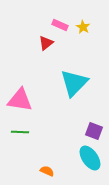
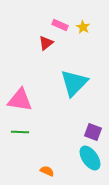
purple square: moved 1 px left, 1 px down
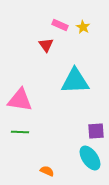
red triangle: moved 2 px down; rotated 28 degrees counterclockwise
cyan triangle: moved 1 px right, 2 px up; rotated 44 degrees clockwise
purple square: moved 3 px right, 1 px up; rotated 24 degrees counterclockwise
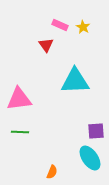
pink triangle: moved 1 px left, 1 px up; rotated 16 degrees counterclockwise
orange semicircle: moved 5 px right, 1 px down; rotated 88 degrees clockwise
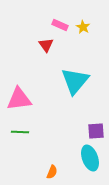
cyan triangle: rotated 48 degrees counterclockwise
cyan ellipse: rotated 15 degrees clockwise
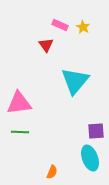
pink triangle: moved 4 px down
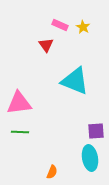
cyan triangle: rotated 48 degrees counterclockwise
cyan ellipse: rotated 10 degrees clockwise
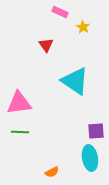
pink rectangle: moved 13 px up
cyan triangle: rotated 12 degrees clockwise
orange semicircle: rotated 40 degrees clockwise
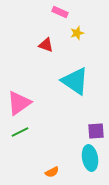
yellow star: moved 6 px left, 6 px down; rotated 24 degrees clockwise
red triangle: rotated 35 degrees counterclockwise
pink triangle: rotated 28 degrees counterclockwise
green line: rotated 30 degrees counterclockwise
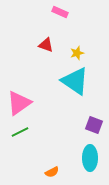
yellow star: moved 20 px down
purple square: moved 2 px left, 6 px up; rotated 24 degrees clockwise
cyan ellipse: rotated 10 degrees clockwise
